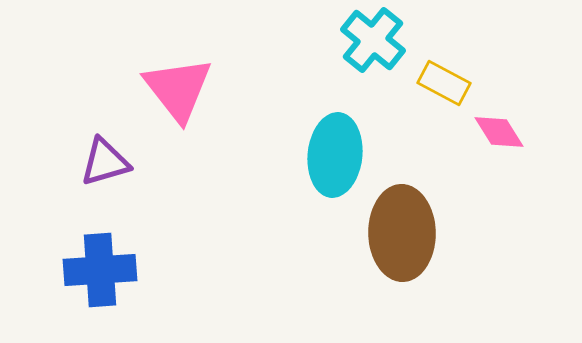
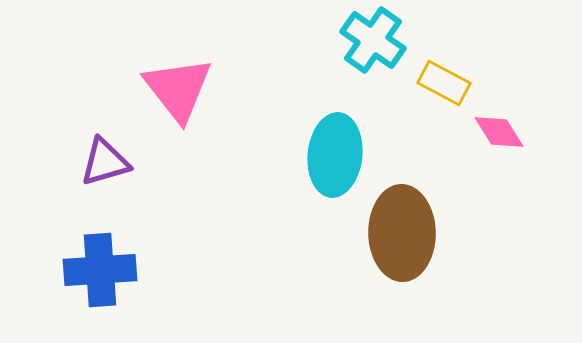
cyan cross: rotated 4 degrees counterclockwise
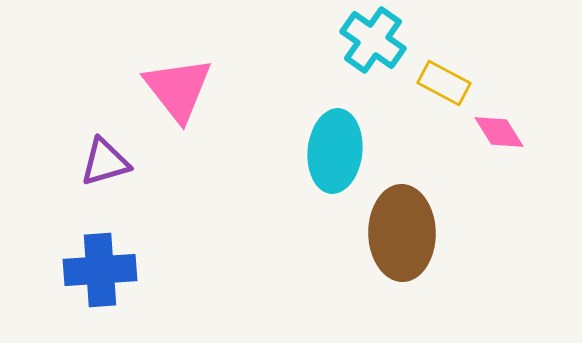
cyan ellipse: moved 4 px up
